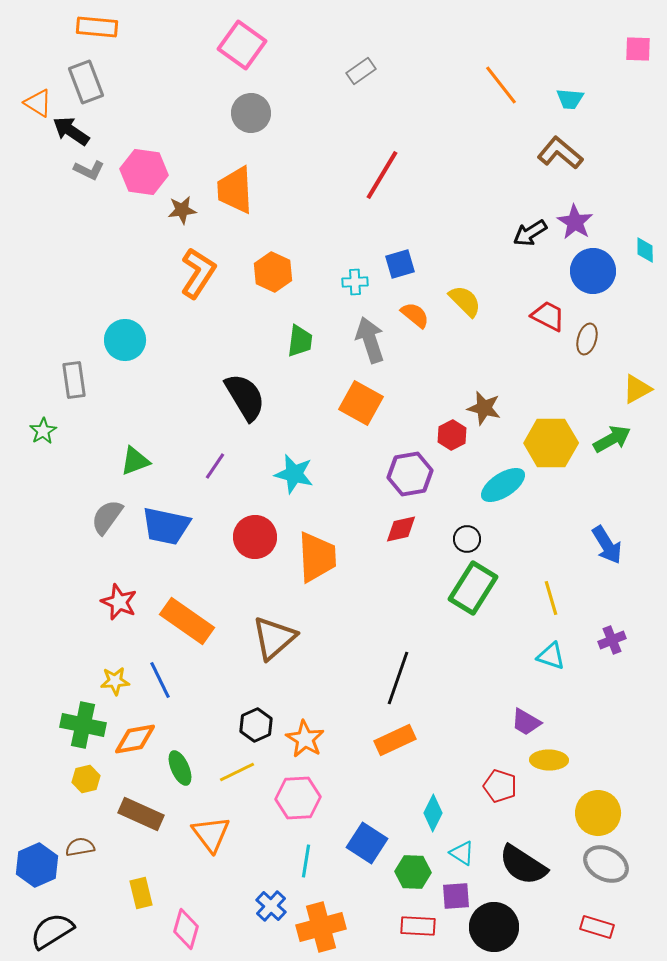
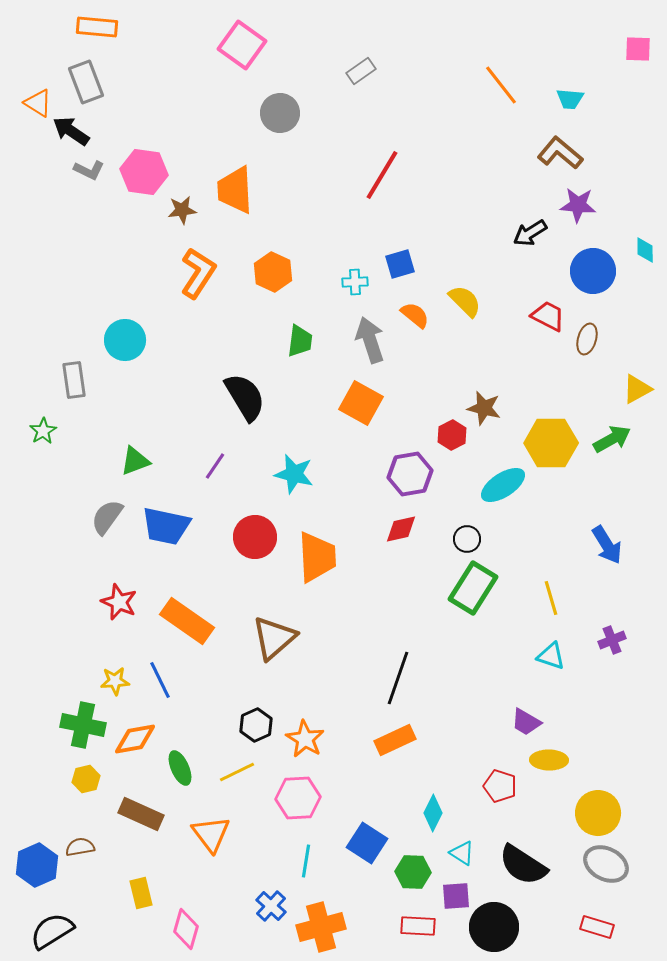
gray circle at (251, 113): moved 29 px right
purple star at (575, 222): moved 3 px right, 17 px up; rotated 27 degrees counterclockwise
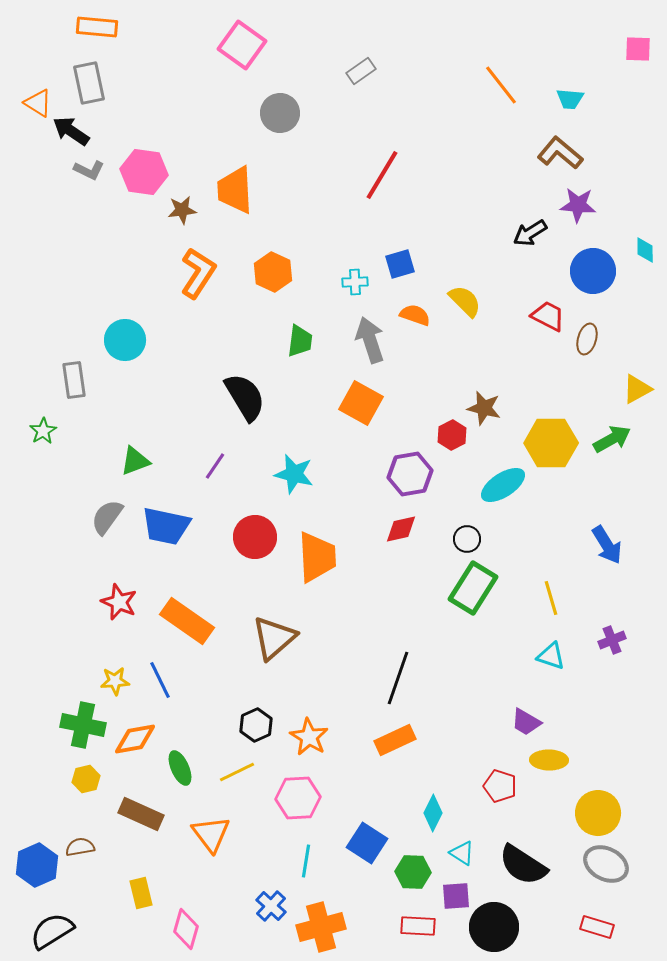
gray rectangle at (86, 82): moved 3 px right, 1 px down; rotated 9 degrees clockwise
orange semicircle at (415, 315): rotated 20 degrees counterclockwise
orange star at (305, 739): moved 4 px right, 2 px up
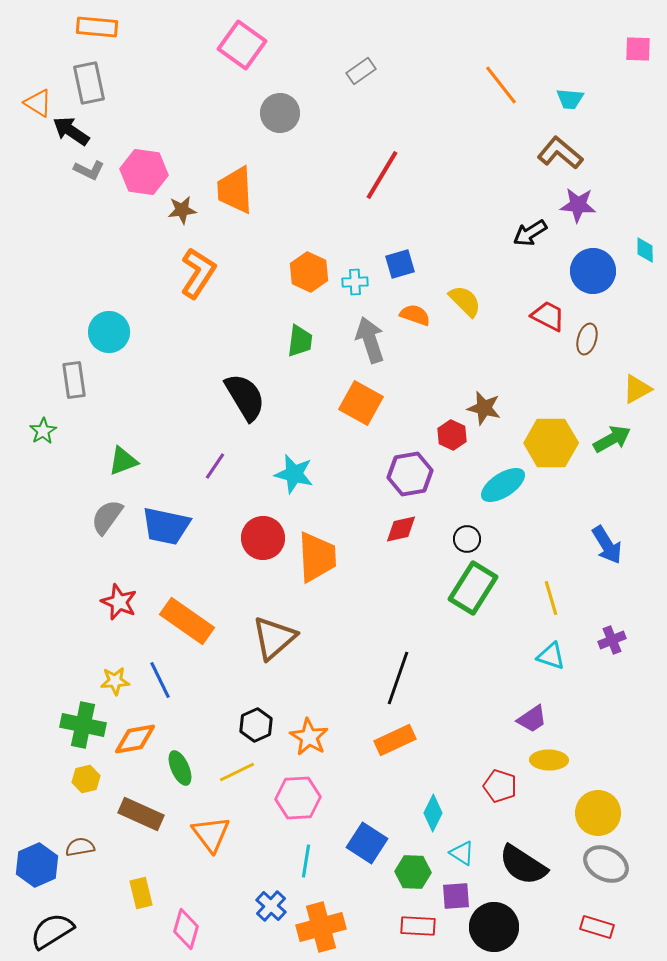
orange hexagon at (273, 272): moved 36 px right
cyan circle at (125, 340): moved 16 px left, 8 px up
red hexagon at (452, 435): rotated 8 degrees counterclockwise
green triangle at (135, 461): moved 12 px left
red circle at (255, 537): moved 8 px right, 1 px down
purple trapezoid at (526, 722): moved 6 px right, 3 px up; rotated 64 degrees counterclockwise
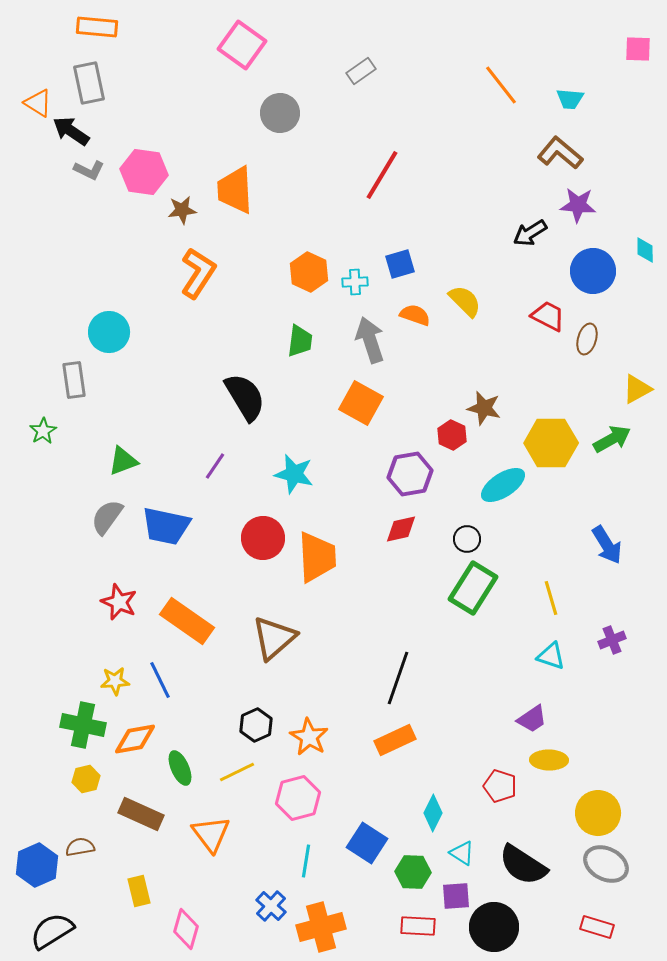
pink hexagon at (298, 798): rotated 12 degrees counterclockwise
yellow rectangle at (141, 893): moved 2 px left, 2 px up
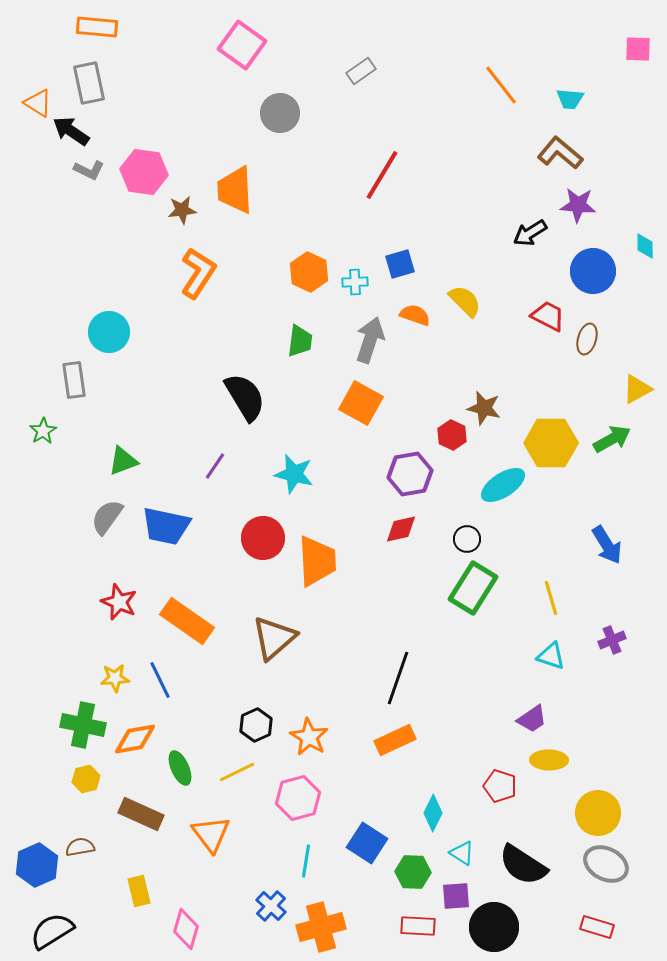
cyan diamond at (645, 250): moved 4 px up
gray arrow at (370, 340): rotated 36 degrees clockwise
orange trapezoid at (317, 557): moved 4 px down
yellow star at (115, 681): moved 3 px up
